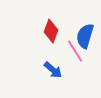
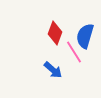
red diamond: moved 4 px right, 2 px down
pink line: moved 1 px left, 1 px down
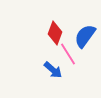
blue semicircle: rotated 20 degrees clockwise
pink line: moved 6 px left, 2 px down
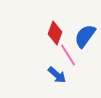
pink line: moved 1 px down
blue arrow: moved 4 px right, 5 px down
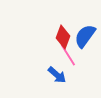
red diamond: moved 8 px right, 4 px down
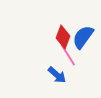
blue semicircle: moved 2 px left, 1 px down
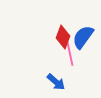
pink line: moved 2 px right, 1 px up; rotated 20 degrees clockwise
blue arrow: moved 1 px left, 7 px down
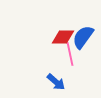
red diamond: rotated 70 degrees clockwise
